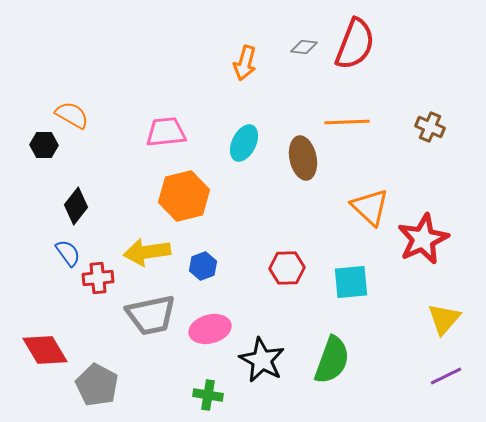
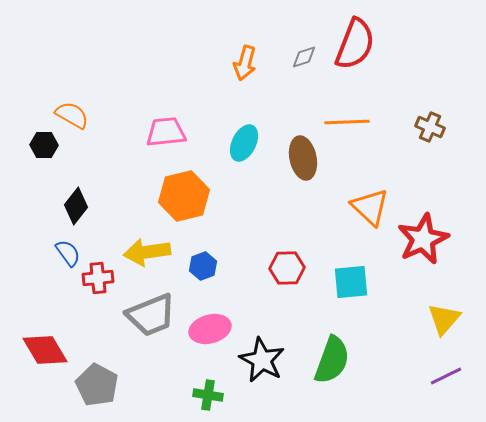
gray diamond: moved 10 px down; rotated 24 degrees counterclockwise
gray trapezoid: rotated 10 degrees counterclockwise
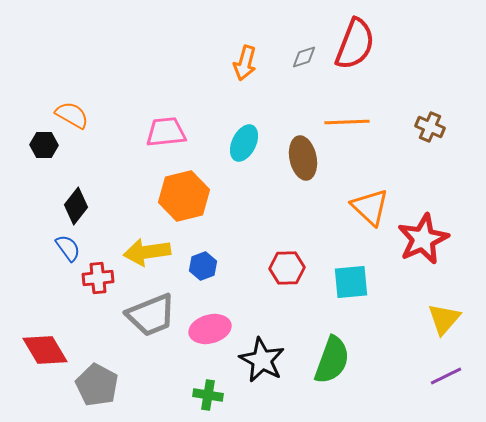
blue semicircle: moved 5 px up
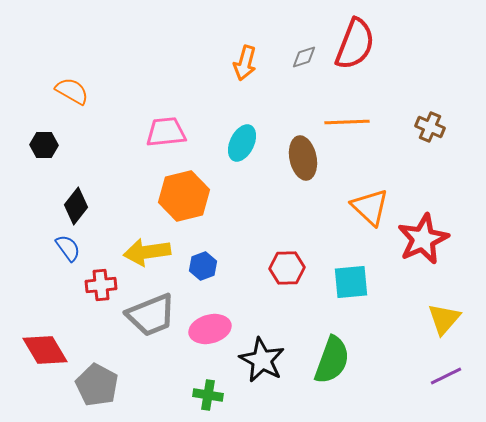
orange semicircle: moved 24 px up
cyan ellipse: moved 2 px left
red cross: moved 3 px right, 7 px down
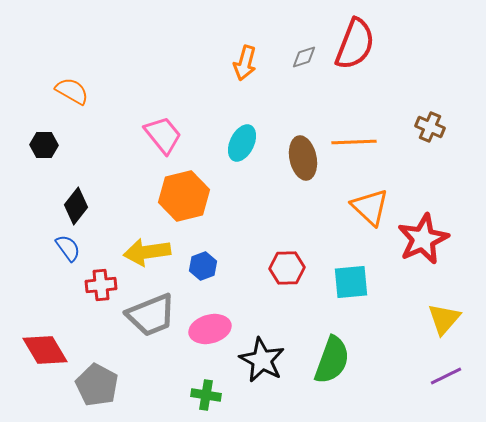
orange line: moved 7 px right, 20 px down
pink trapezoid: moved 3 px left, 3 px down; rotated 57 degrees clockwise
green cross: moved 2 px left
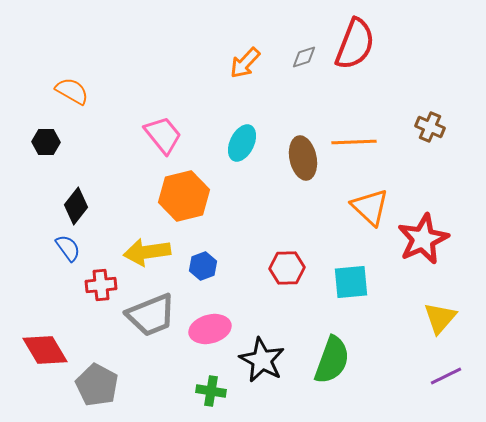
orange arrow: rotated 28 degrees clockwise
black hexagon: moved 2 px right, 3 px up
yellow triangle: moved 4 px left, 1 px up
green cross: moved 5 px right, 4 px up
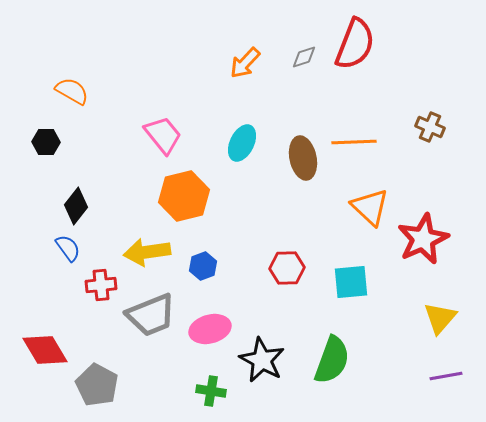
purple line: rotated 16 degrees clockwise
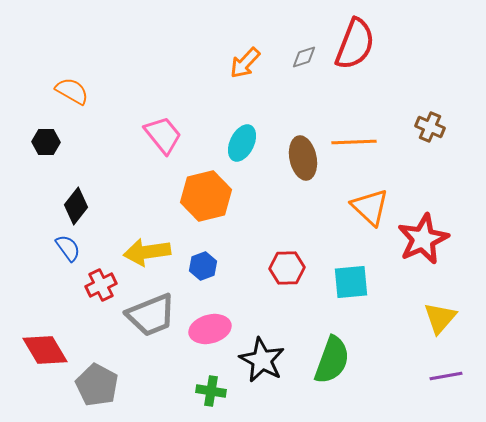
orange hexagon: moved 22 px right
red cross: rotated 20 degrees counterclockwise
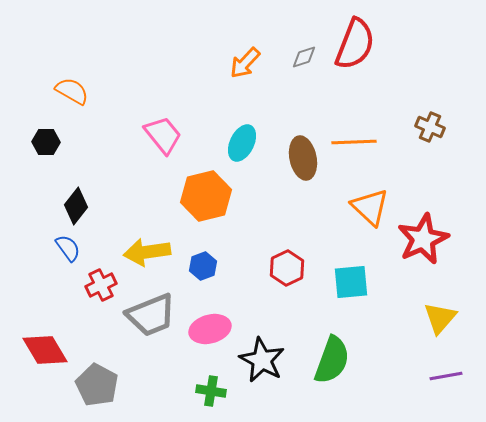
red hexagon: rotated 24 degrees counterclockwise
